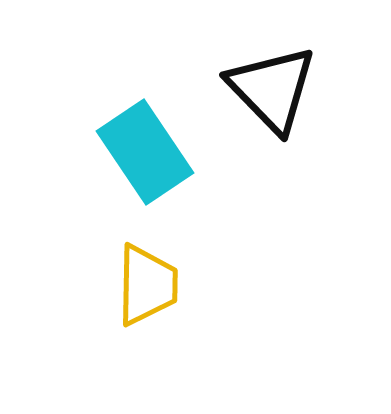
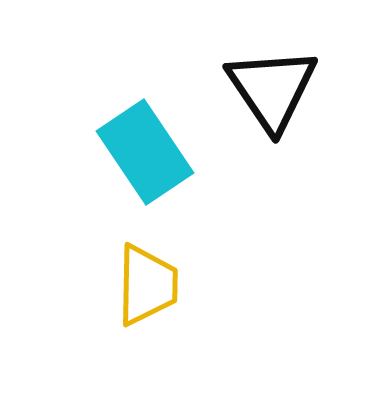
black triangle: rotated 10 degrees clockwise
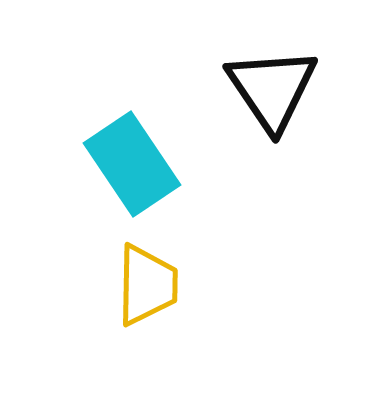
cyan rectangle: moved 13 px left, 12 px down
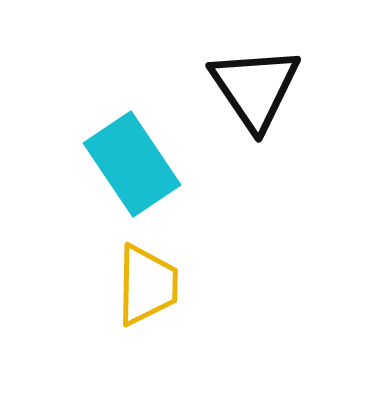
black triangle: moved 17 px left, 1 px up
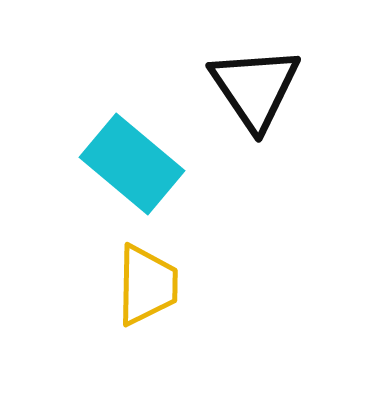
cyan rectangle: rotated 16 degrees counterclockwise
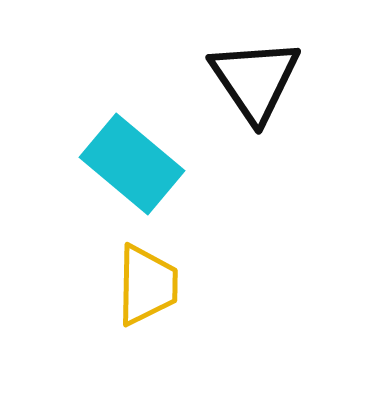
black triangle: moved 8 px up
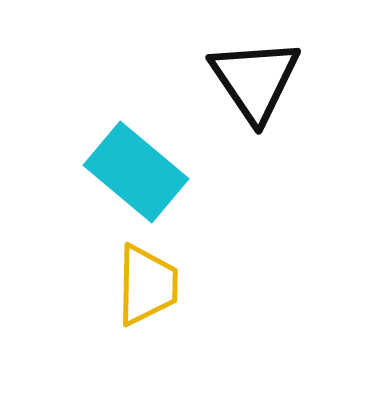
cyan rectangle: moved 4 px right, 8 px down
